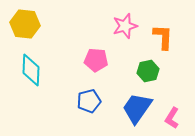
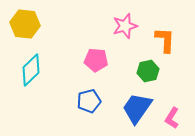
orange L-shape: moved 2 px right, 3 px down
cyan diamond: rotated 44 degrees clockwise
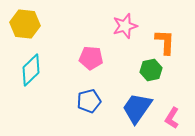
orange L-shape: moved 2 px down
pink pentagon: moved 5 px left, 2 px up
green hexagon: moved 3 px right, 1 px up
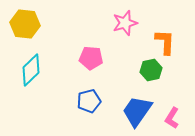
pink star: moved 3 px up
blue trapezoid: moved 3 px down
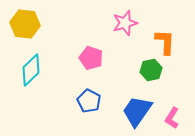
pink pentagon: rotated 15 degrees clockwise
blue pentagon: rotated 30 degrees counterclockwise
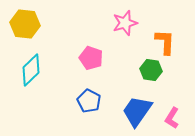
green hexagon: rotated 20 degrees clockwise
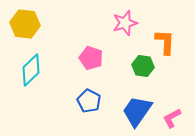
green hexagon: moved 8 px left, 4 px up
pink L-shape: rotated 30 degrees clockwise
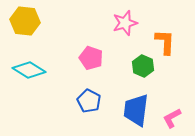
yellow hexagon: moved 3 px up
green hexagon: rotated 15 degrees clockwise
cyan diamond: moved 2 px left; rotated 76 degrees clockwise
blue trapezoid: moved 1 px left, 1 px up; rotated 28 degrees counterclockwise
